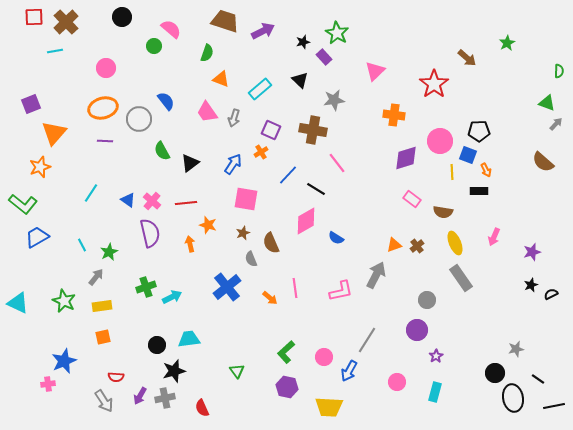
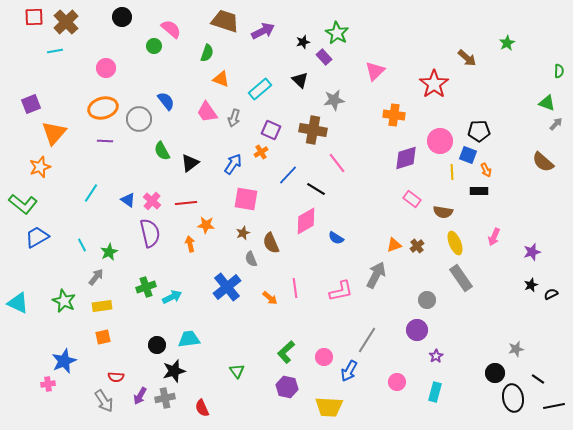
orange star at (208, 225): moved 2 px left; rotated 12 degrees counterclockwise
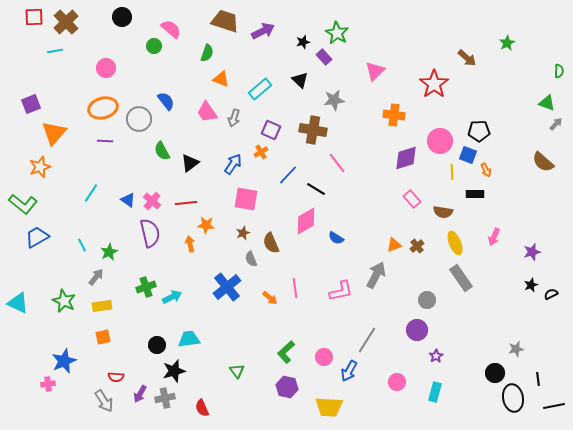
black rectangle at (479, 191): moved 4 px left, 3 px down
pink rectangle at (412, 199): rotated 12 degrees clockwise
black line at (538, 379): rotated 48 degrees clockwise
purple arrow at (140, 396): moved 2 px up
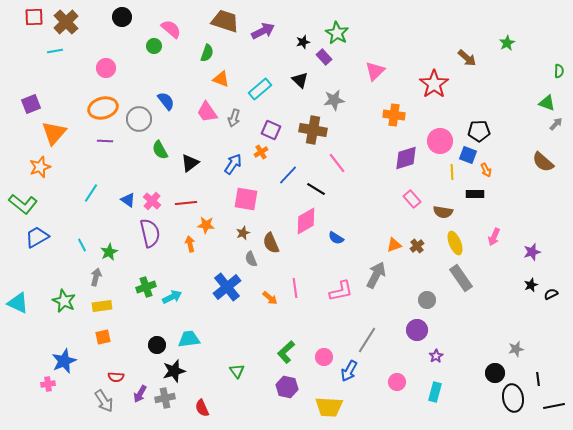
green semicircle at (162, 151): moved 2 px left, 1 px up
gray arrow at (96, 277): rotated 24 degrees counterclockwise
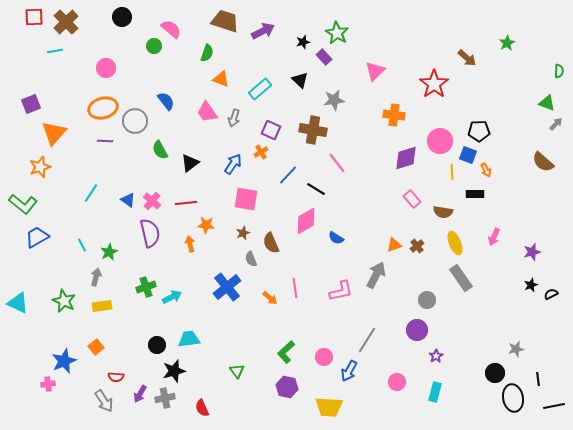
gray circle at (139, 119): moved 4 px left, 2 px down
orange square at (103, 337): moved 7 px left, 10 px down; rotated 28 degrees counterclockwise
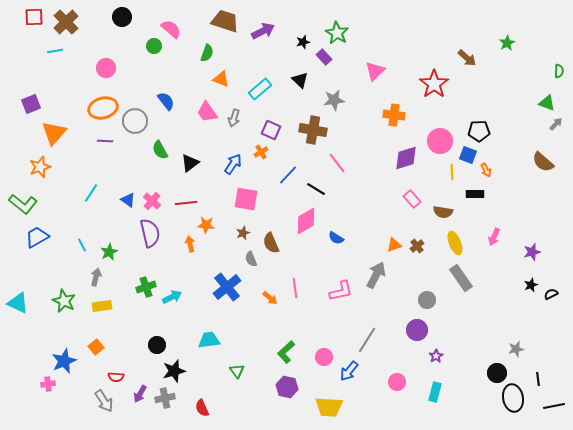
cyan trapezoid at (189, 339): moved 20 px right, 1 px down
blue arrow at (349, 371): rotated 10 degrees clockwise
black circle at (495, 373): moved 2 px right
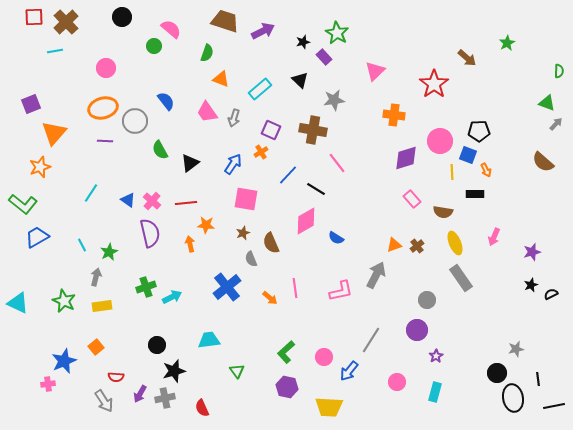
gray line at (367, 340): moved 4 px right
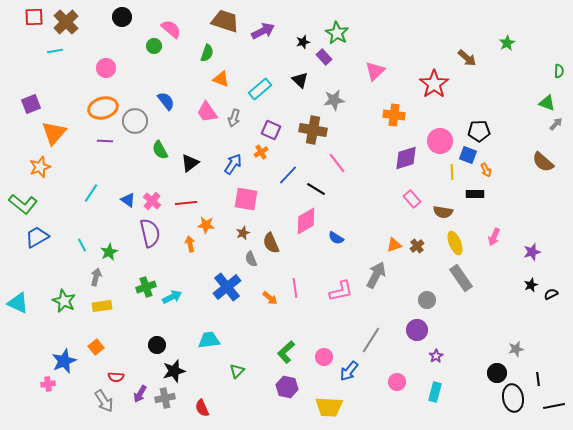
green triangle at (237, 371): rotated 21 degrees clockwise
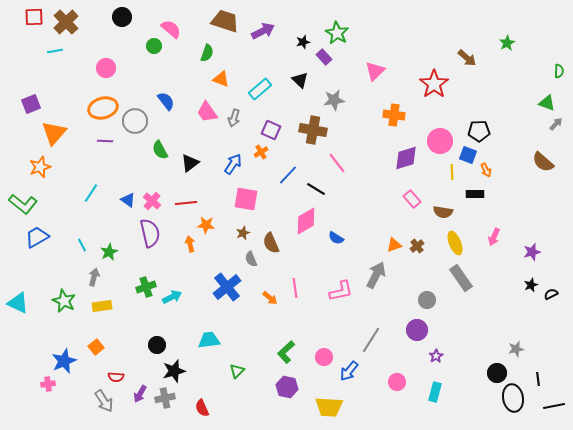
gray arrow at (96, 277): moved 2 px left
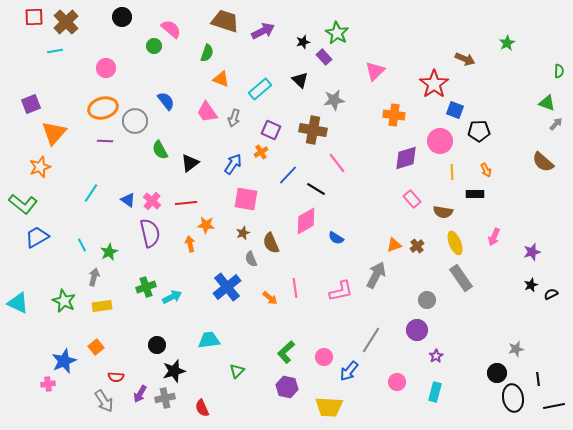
brown arrow at (467, 58): moved 2 px left, 1 px down; rotated 18 degrees counterclockwise
blue square at (468, 155): moved 13 px left, 45 px up
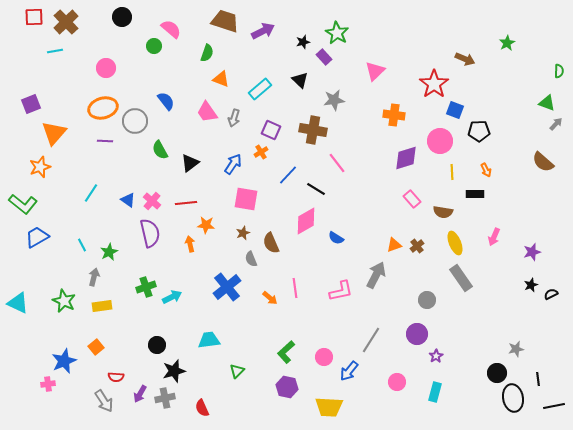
purple circle at (417, 330): moved 4 px down
